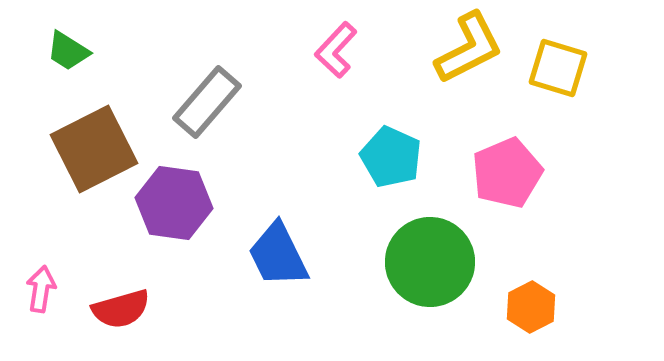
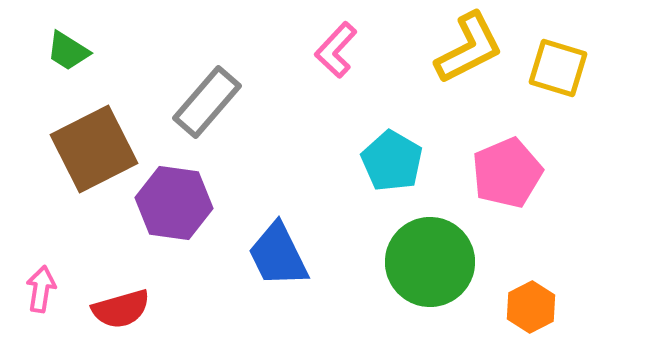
cyan pentagon: moved 1 px right, 4 px down; rotated 6 degrees clockwise
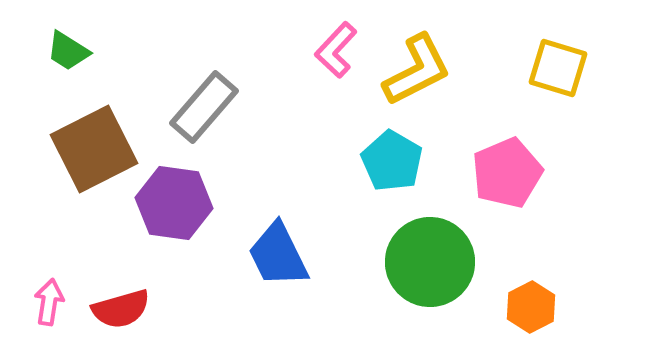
yellow L-shape: moved 52 px left, 22 px down
gray rectangle: moved 3 px left, 5 px down
pink arrow: moved 8 px right, 13 px down
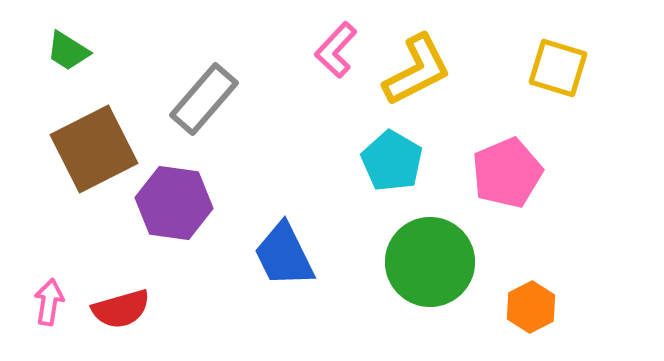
gray rectangle: moved 8 px up
blue trapezoid: moved 6 px right
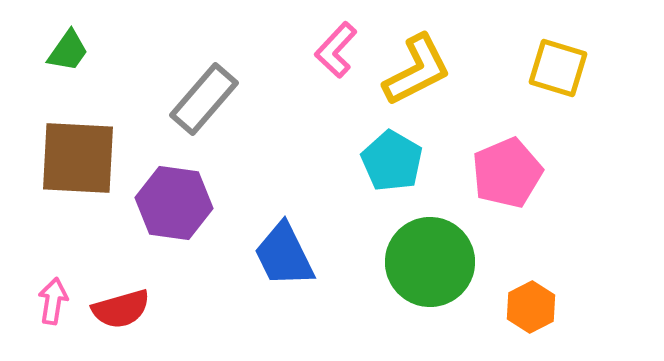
green trapezoid: rotated 87 degrees counterclockwise
brown square: moved 16 px left, 9 px down; rotated 30 degrees clockwise
pink arrow: moved 4 px right, 1 px up
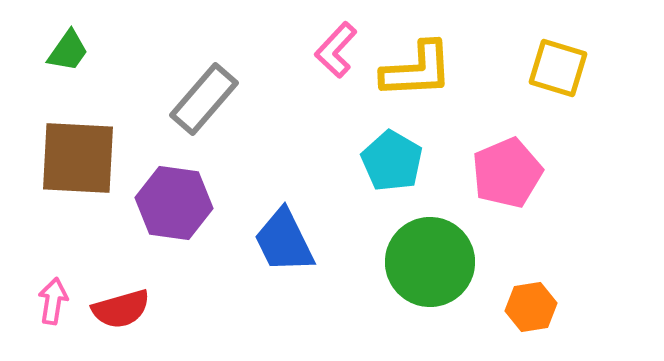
yellow L-shape: rotated 24 degrees clockwise
blue trapezoid: moved 14 px up
orange hexagon: rotated 18 degrees clockwise
